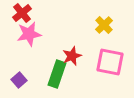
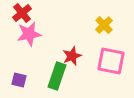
pink square: moved 1 px right, 1 px up
green rectangle: moved 2 px down
purple square: rotated 35 degrees counterclockwise
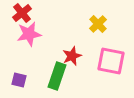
yellow cross: moved 6 px left, 1 px up
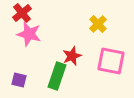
pink star: rotated 25 degrees clockwise
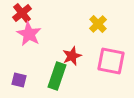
pink star: rotated 15 degrees clockwise
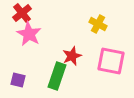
yellow cross: rotated 18 degrees counterclockwise
purple square: moved 1 px left
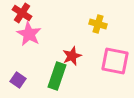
red cross: rotated 18 degrees counterclockwise
yellow cross: rotated 12 degrees counterclockwise
pink square: moved 4 px right
purple square: rotated 21 degrees clockwise
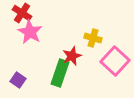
yellow cross: moved 5 px left, 14 px down
pink star: moved 1 px right, 2 px up
pink square: rotated 32 degrees clockwise
green rectangle: moved 3 px right, 3 px up
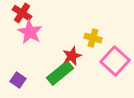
green rectangle: rotated 32 degrees clockwise
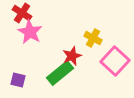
yellow cross: rotated 12 degrees clockwise
purple square: rotated 21 degrees counterclockwise
